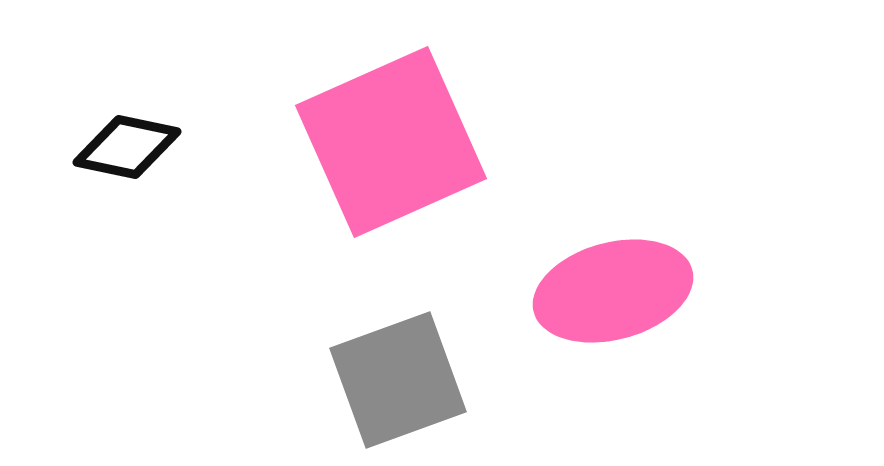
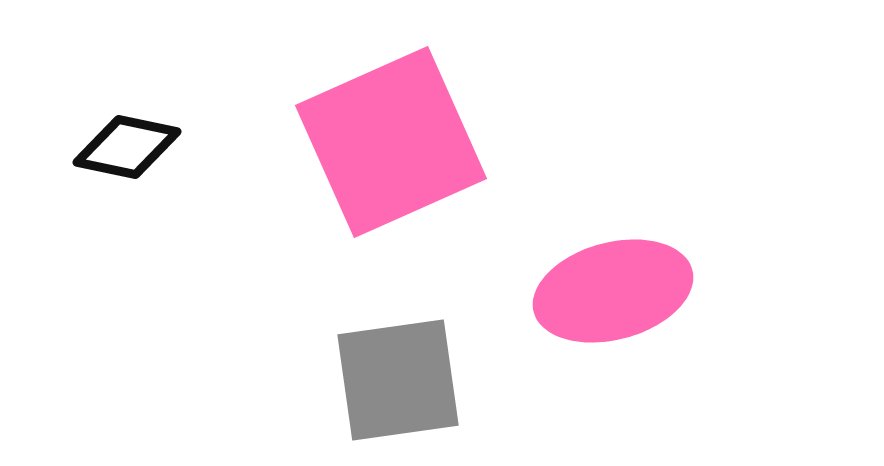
gray square: rotated 12 degrees clockwise
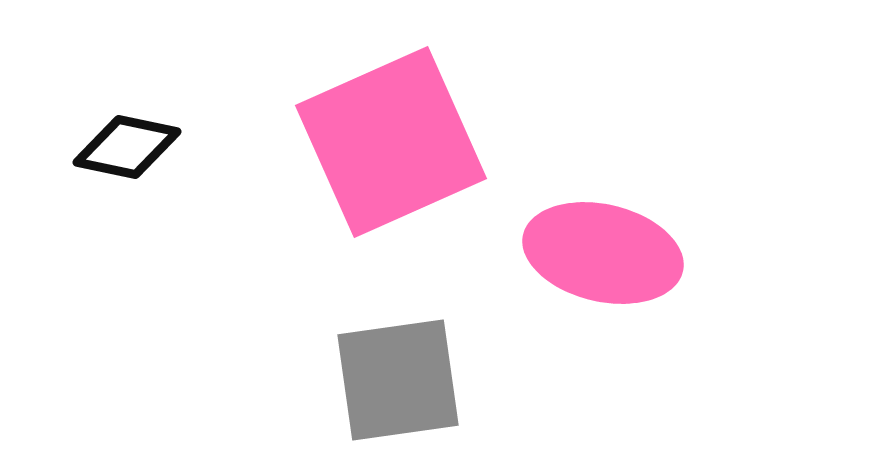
pink ellipse: moved 10 px left, 38 px up; rotated 28 degrees clockwise
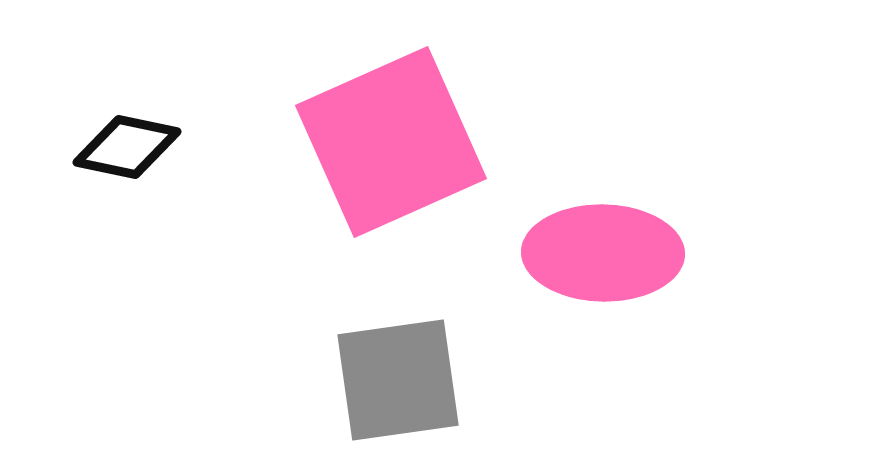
pink ellipse: rotated 12 degrees counterclockwise
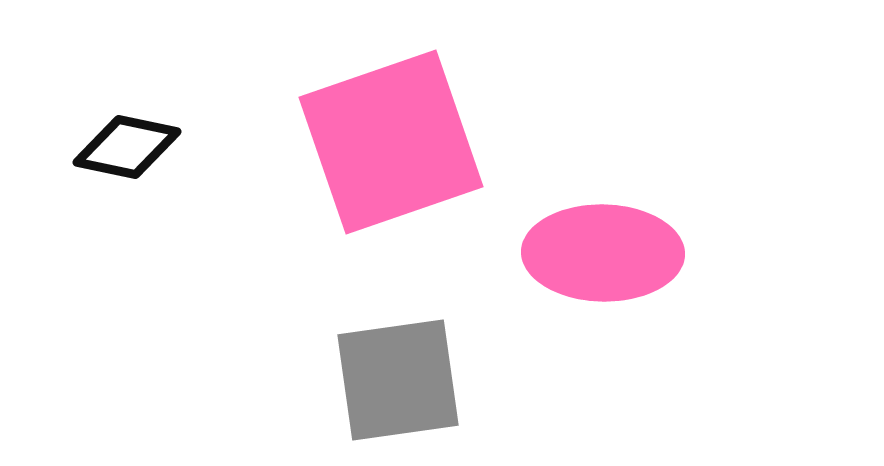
pink square: rotated 5 degrees clockwise
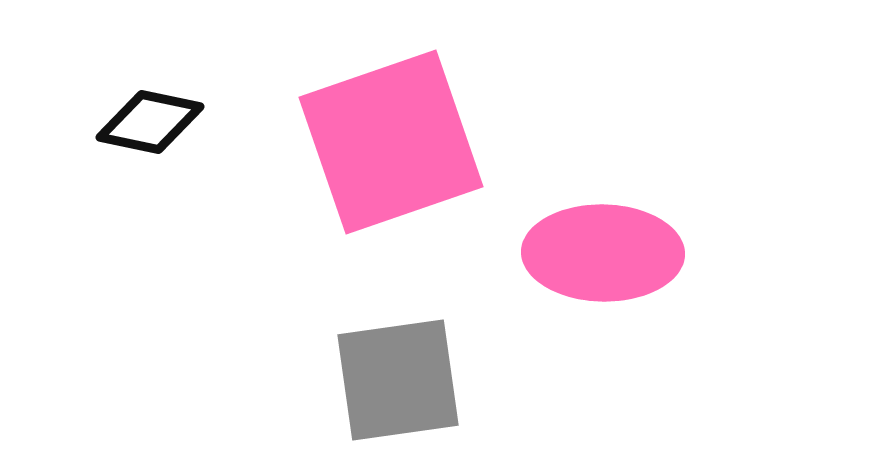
black diamond: moved 23 px right, 25 px up
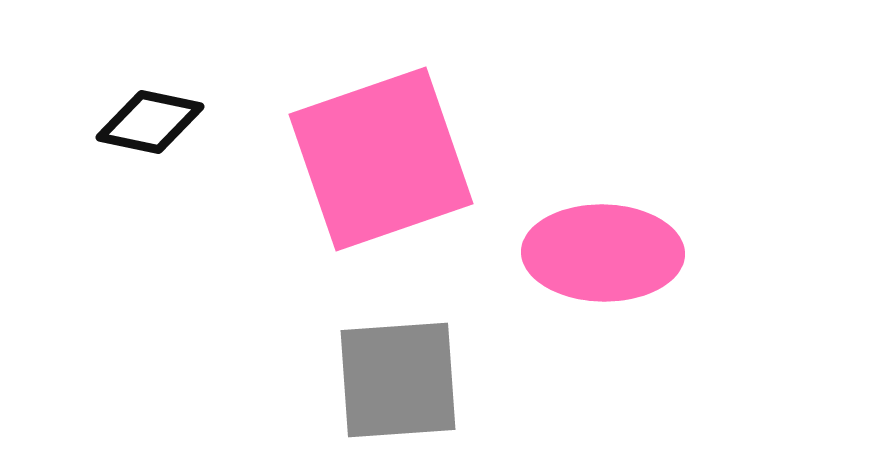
pink square: moved 10 px left, 17 px down
gray square: rotated 4 degrees clockwise
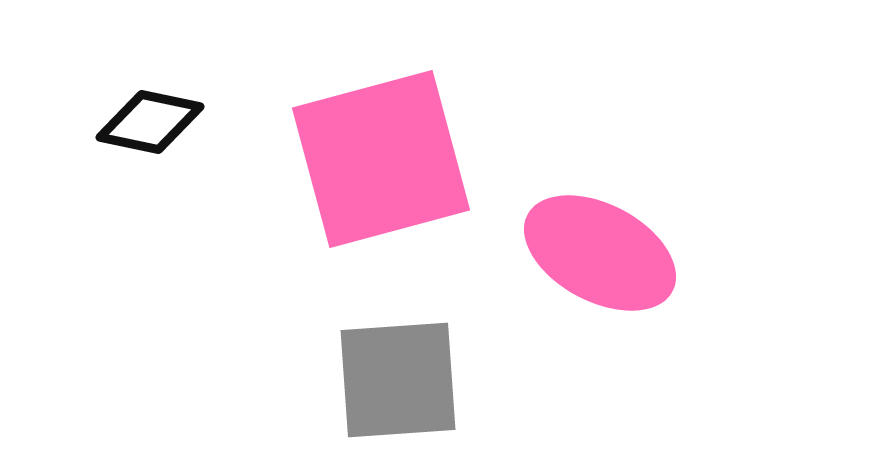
pink square: rotated 4 degrees clockwise
pink ellipse: moved 3 px left; rotated 27 degrees clockwise
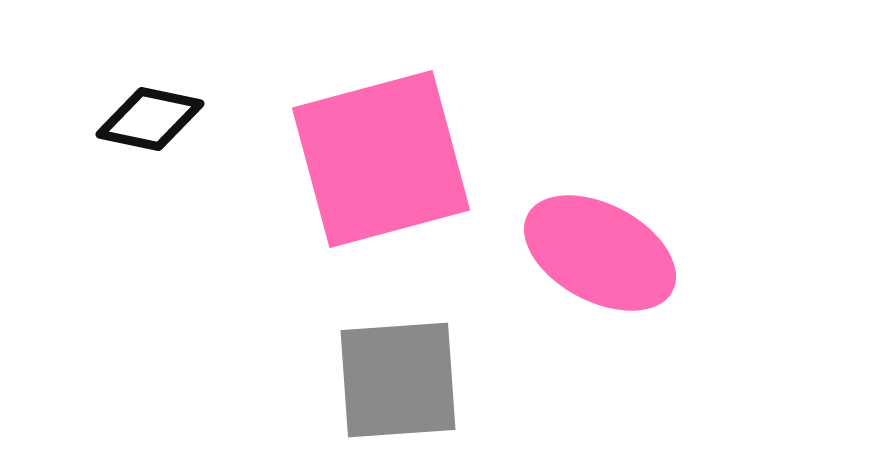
black diamond: moved 3 px up
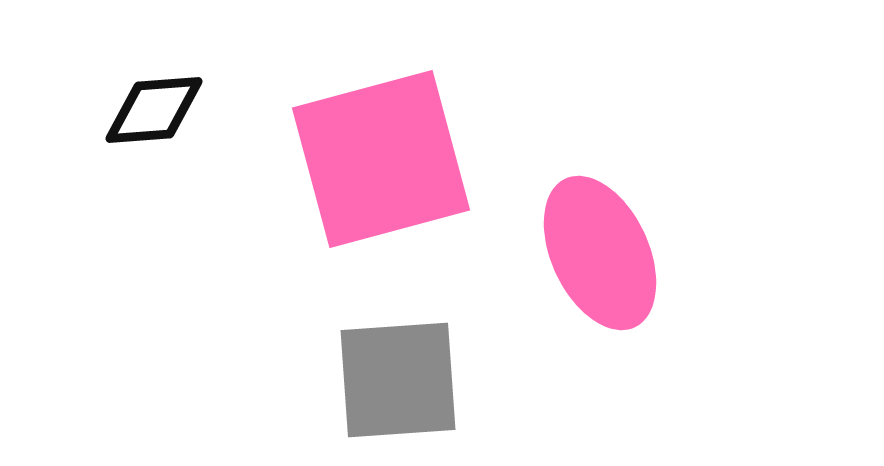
black diamond: moved 4 px right, 9 px up; rotated 16 degrees counterclockwise
pink ellipse: rotated 37 degrees clockwise
